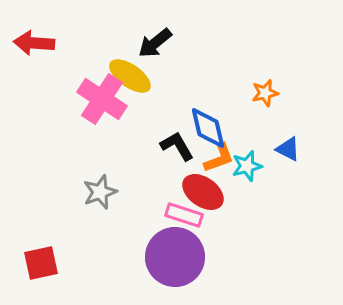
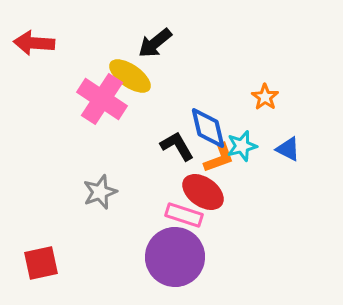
orange star: moved 4 px down; rotated 24 degrees counterclockwise
cyan star: moved 5 px left, 20 px up
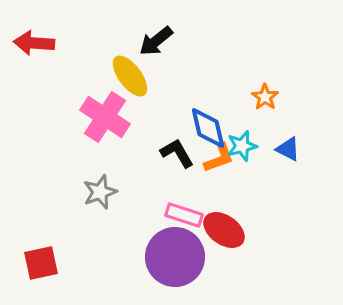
black arrow: moved 1 px right, 2 px up
yellow ellipse: rotated 18 degrees clockwise
pink cross: moved 3 px right, 18 px down
black L-shape: moved 7 px down
red ellipse: moved 21 px right, 38 px down
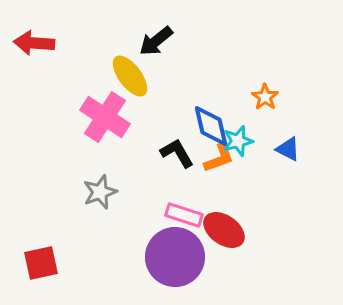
blue diamond: moved 3 px right, 2 px up
cyan star: moved 4 px left, 5 px up
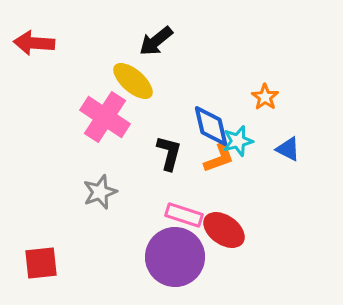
yellow ellipse: moved 3 px right, 5 px down; rotated 12 degrees counterclockwise
black L-shape: moved 8 px left; rotated 45 degrees clockwise
red square: rotated 6 degrees clockwise
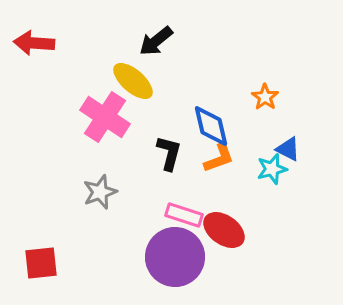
cyan star: moved 34 px right, 28 px down
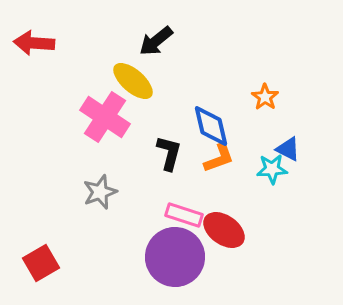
cyan star: rotated 12 degrees clockwise
red square: rotated 24 degrees counterclockwise
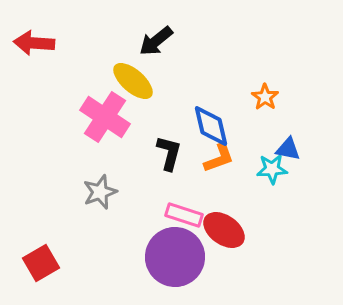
blue triangle: rotated 16 degrees counterclockwise
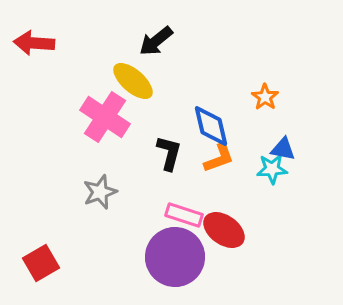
blue triangle: moved 5 px left
